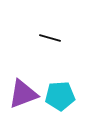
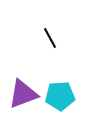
black line: rotated 45 degrees clockwise
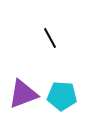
cyan pentagon: moved 2 px right; rotated 8 degrees clockwise
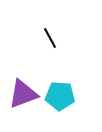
cyan pentagon: moved 2 px left
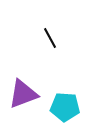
cyan pentagon: moved 5 px right, 11 px down
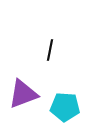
black line: moved 12 px down; rotated 40 degrees clockwise
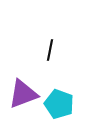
cyan pentagon: moved 6 px left, 3 px up; rotated 16 degrees clockwise
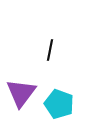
purple triangle: moved 2 px left, 1 px up; rotated 32 degrees counterclockwise
